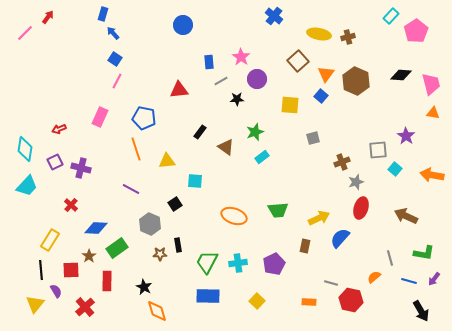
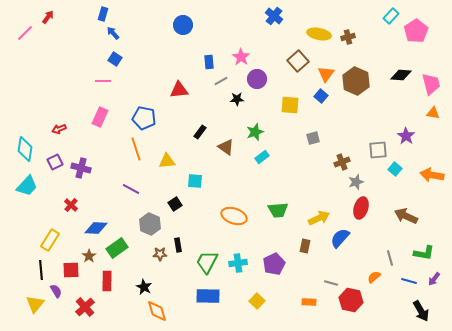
pink line at (117, 81): moved 14 px left; rotated 63 degrees clockwise
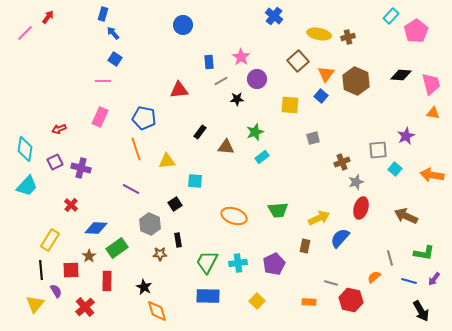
purple star at (406, 136): rotated 12 degrees clockwise
brown triangle at (226, 147): rotated 30 degrees counterclockwise
black rectangle at (178, 245): moved 5 px up
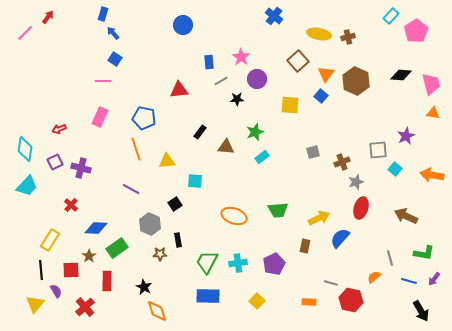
gray square at (313, 138): moved 14 px down
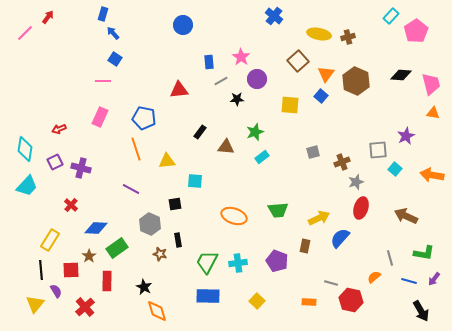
black square at (175, 204): rotated 24 degrees clockwise
brown star at (160, 254): rotated 16 degrees clockwise
purple pentagon at (274, 264): moved 3 px right, 3 px up; rotated 25 degrees counterclockwise
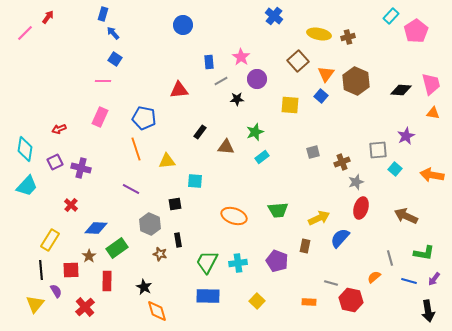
black diamond at (401, 75): moved 15 px down
black arrow at (421, 311): moved 7 px right; rotated 20 degrees clockwise
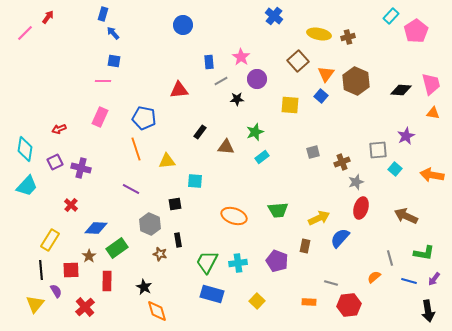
blue square at (115, 59): moved 1 px left, 2 px down; rotated 24 degrees counterclockwise
blue rectangle at (208, 296): moved 4 px right, 2 px up; rotated 15 degrees clockwise
red hexagon at (351, 300): moved 2 px left, 5 px down; rotated 20 degrees counterclockwise
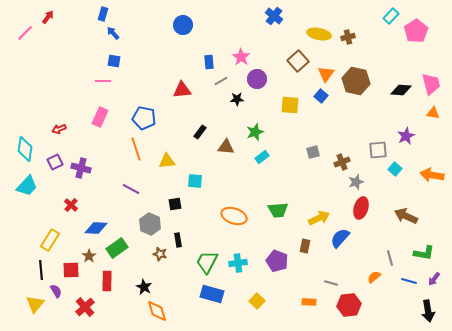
brown hexagon at (356, 81): rotated 12 degrees counterclockwise
red triangle at (179, 90): moved 3 px right
